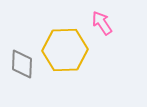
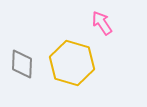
yellow hexagon: moved 7 px right, 13 px down; rotated 18 degrees clockwise
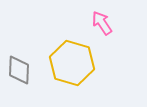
gray diamond: moved 3 px left, 6 px down
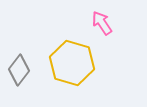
gray diamond: rotated 36 degrees clockwise
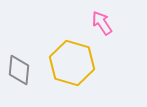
gray diamond: rotated 32 degrees counterclockwise
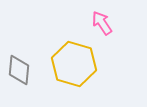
yellow hexagon: moved 2 px right, 1 px down
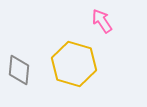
pink arrow: moved 2 px up
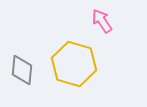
gray diamond: moved 3 px right
